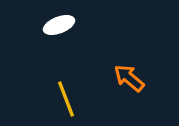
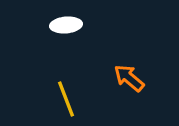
white ellipse: moved 7 px right; rotated 16 degrees clockwise
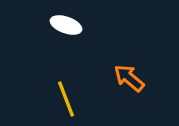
white ellipse: rotated 24 degrees clockwise
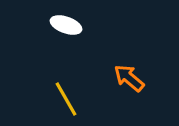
yellow line: rotated 9 degrees counterclockwise
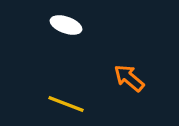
yellow line: moved 5 px down; rotated 39 degrees counterclockwise
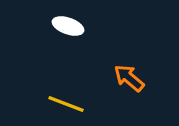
white ellipse: moved 2 px right, 1 px down
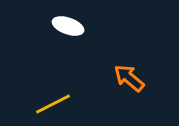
yellow line: moved 13 px left; rotated 48 degrees counterclockwise
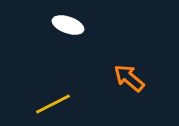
white ellipse: moved 1 px up
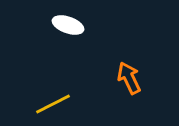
orange arrow: rotated 24 degrees clockwise
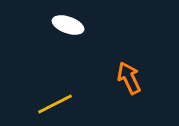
yellow line: moved 2 px right
